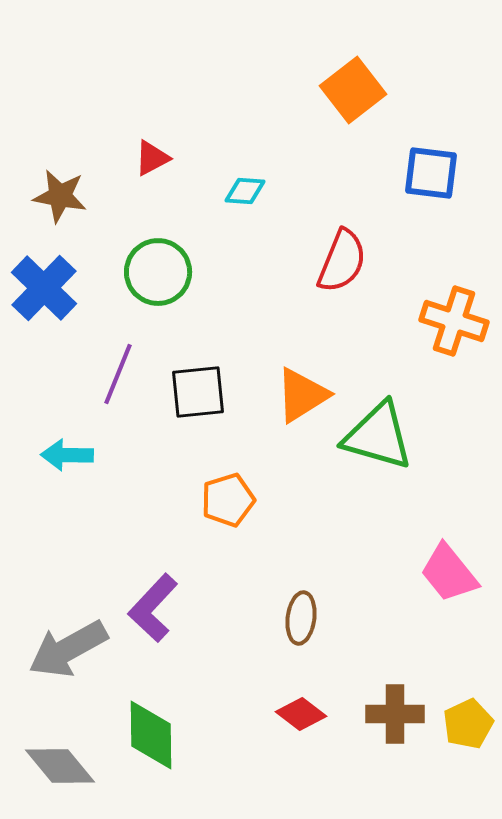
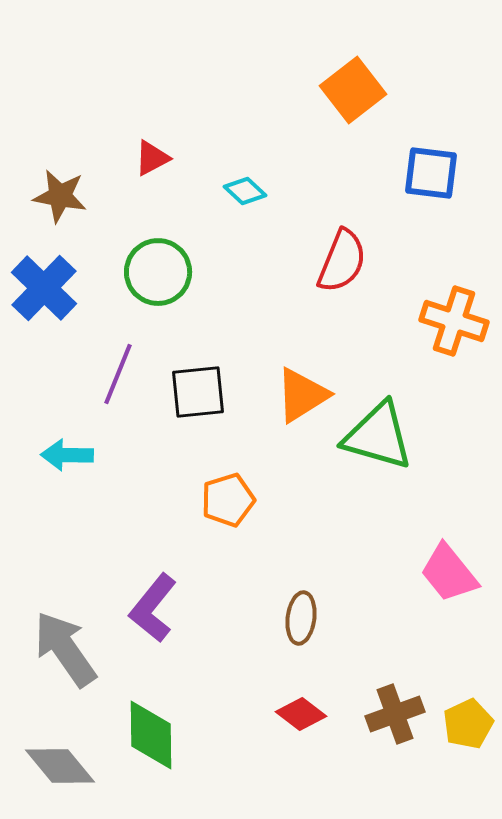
cyan diamond: rotated 39 degrees clockwise
purple L-shape: rotated 4 degrees counterclockwise
gray arrow: moved 3 px left; rotated 84 degrees clockwise
brown cross: rotated 20 degrees counterclockwise
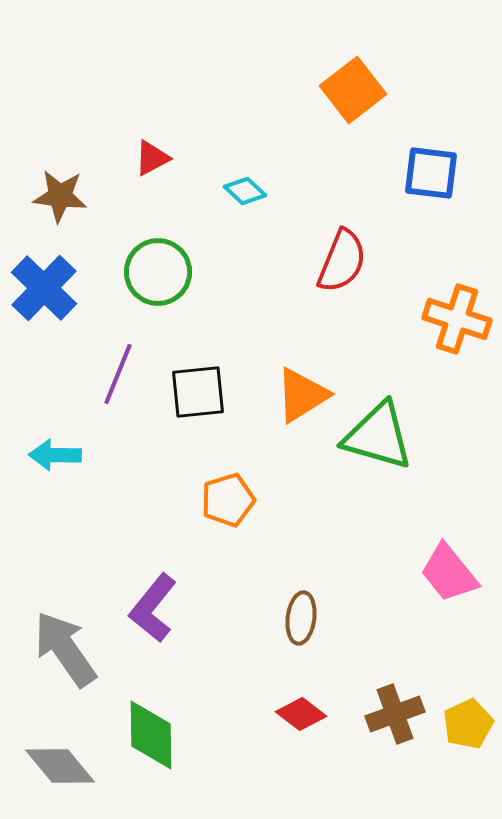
brown star: rotated 4 degrees counterclockwise
orange cross: moved 3 px right, 2 px up
cyan arrow: moved 12 px left
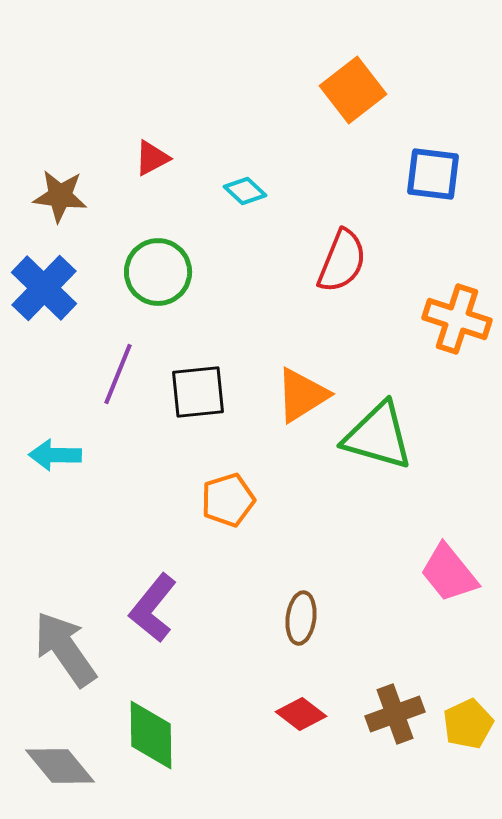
blue square: moved 2 px right, 1 px down
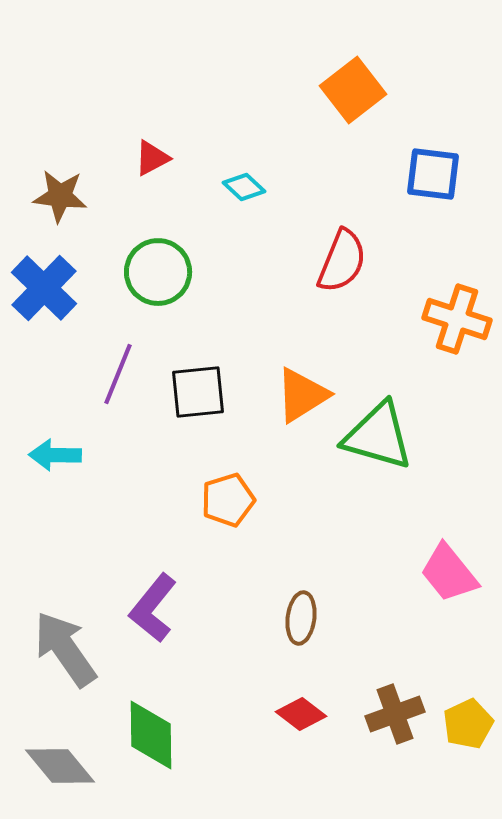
cyan diamond: moved 1 px left, 4 px up
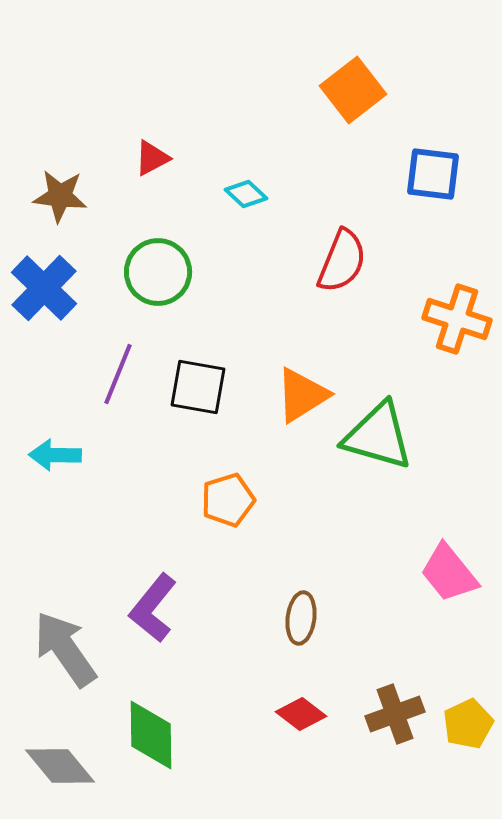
cyan diamond: moved 2 px right, 7 px down
black square: moved 5 px up; rotated 16 degrees clockwise
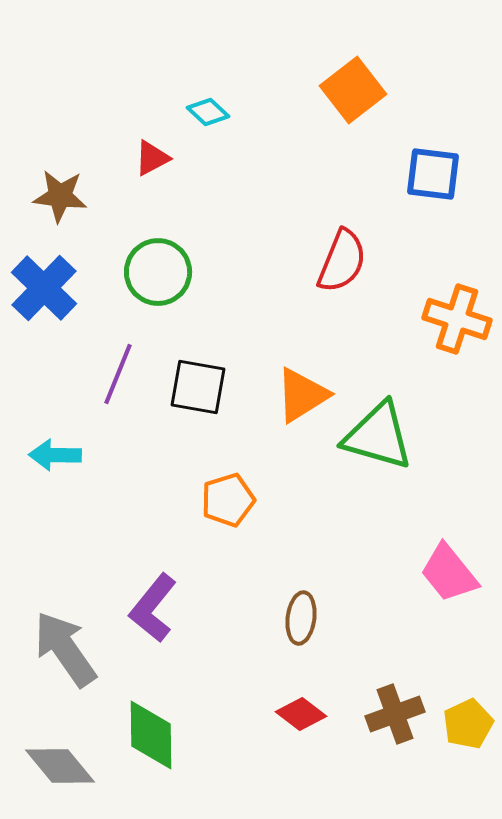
cyan diamond: moved 38 px left, 82 px up
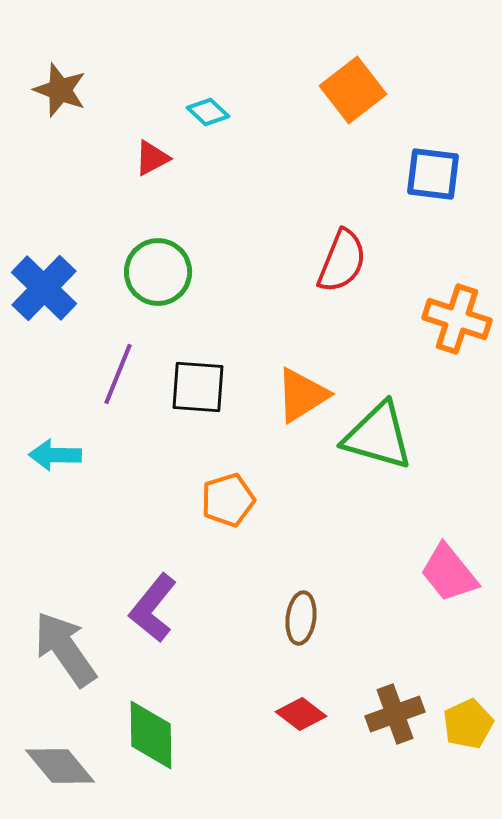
brown star: moved 106 px up; rotated 14 degrees clockwise
black square: rotated 6 degrees counterclockwise
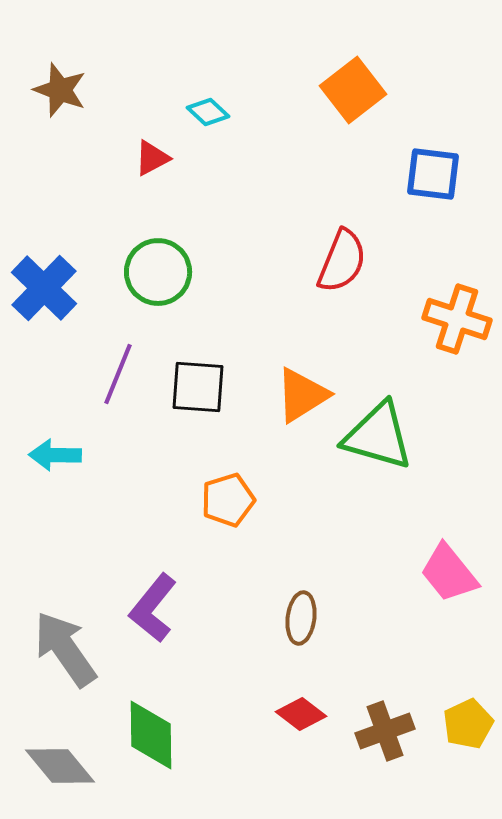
brown cross: moved 10 px left, 17 px down
